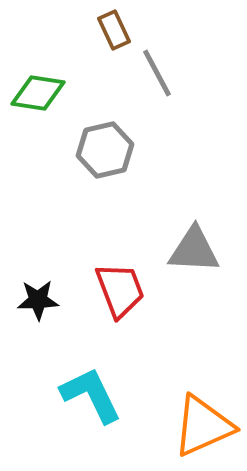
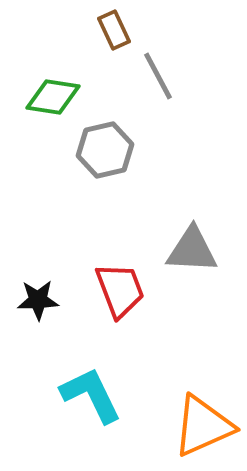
gray line: moved 1 px right, 3 px down
green diamond: moved 15 px right, 4 px down
gray triangle: moved 2 px left
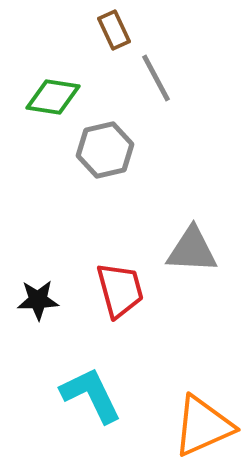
gray line: moved 2 px left, 2 px down
red trapezoid: rotated 6 degrees clockwise
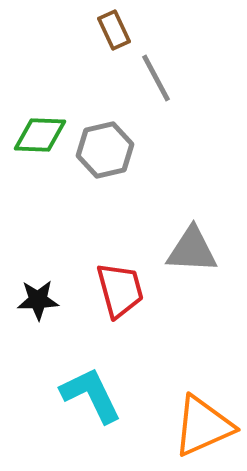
green diamond: moved 13 px left, 38 px down; rotated 6 degrees counterclockwise
